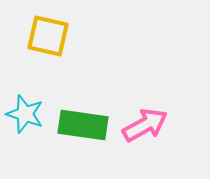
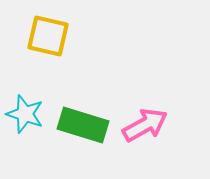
green rectangle: rotated 9 degrees clockwise
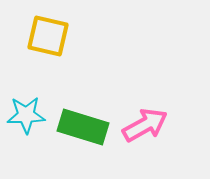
cyan star: moved 1 px right, 1 px down; rotated 21 degrees counterclockwise
green rectangle: moved 2 px down
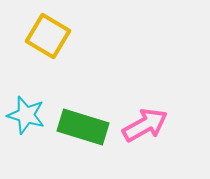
yellow square: rotated 18 degrees clockwise
cyan star: rotated 18 degrees clockwise
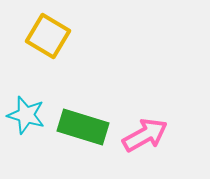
pink arrow: moved 10 px down
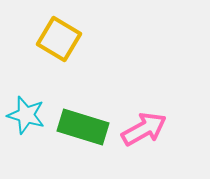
yellow square: moved 11 px right, 3 px down
pink arrow: moved 1 px left, 6 px up
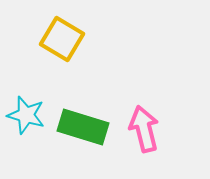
yellow square: moved 3 px right
pink arrow: rotated 75 degrees counterclockwise
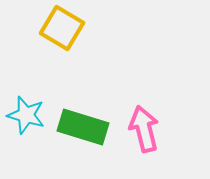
yellow square: moved 11 px up
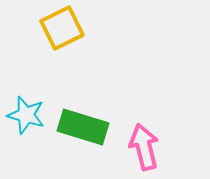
yellow square: rotated 33 degrees clockwise
pink arrow: moved 18 px down
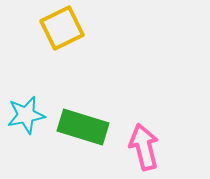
cyan star: rotated 27 degrees counterclockwise
